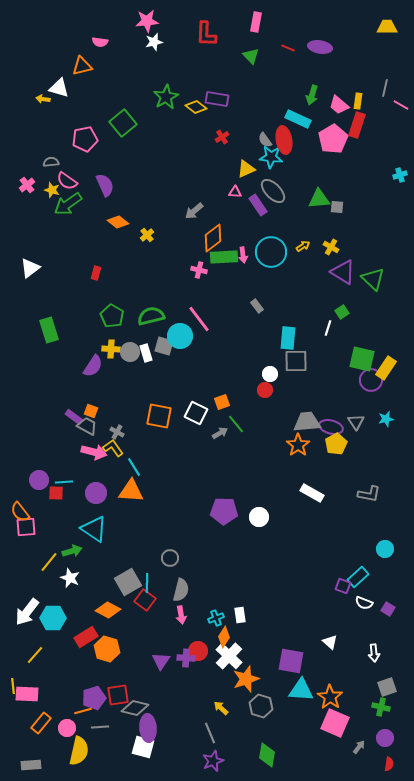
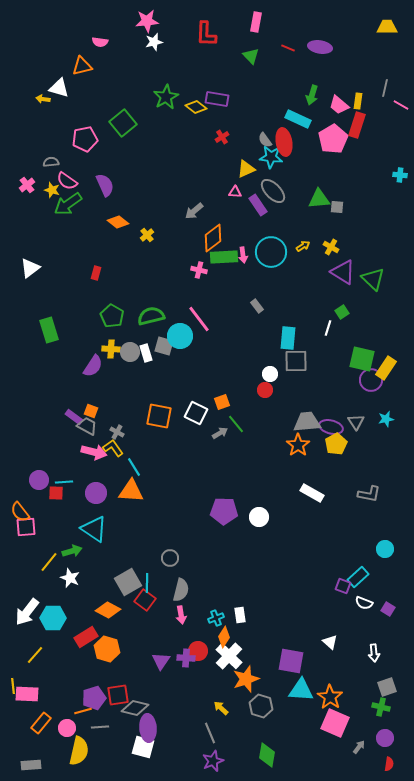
red ellipse at (284, 140): moved 2 px down
cyan cross at (400, 175): rotated 24 degrees clockwise
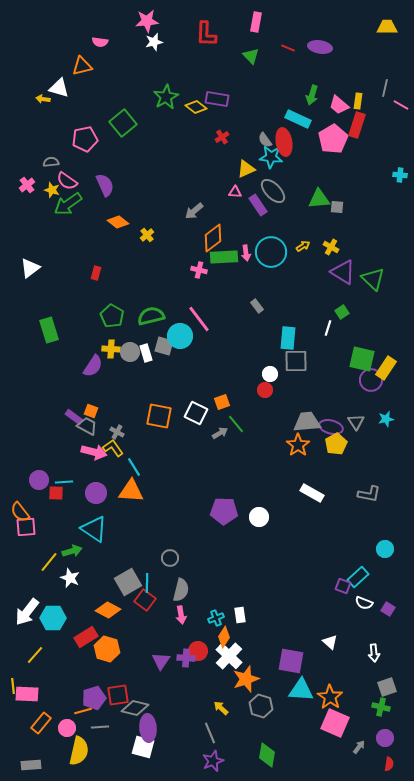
pink arrow at (243, 255): moved 3 px right, 2 px up
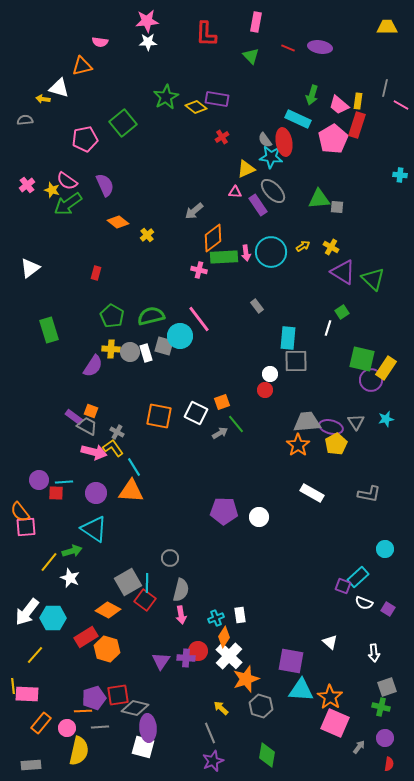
white star at (154, 42): moved 6 px left; rotated 12 degrees clockwise
gray semicircle at (51, 162): moved 26 px left, 42 px up
orange line at (83, 711): rotated 12 degrees clockwise
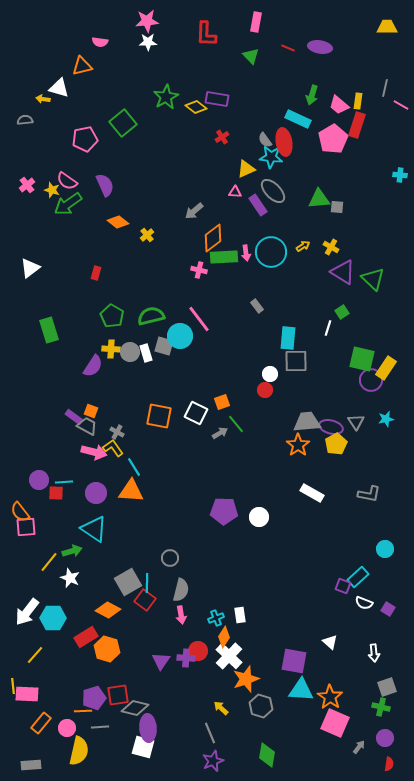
purple square at (291, 661): moved 3 px right
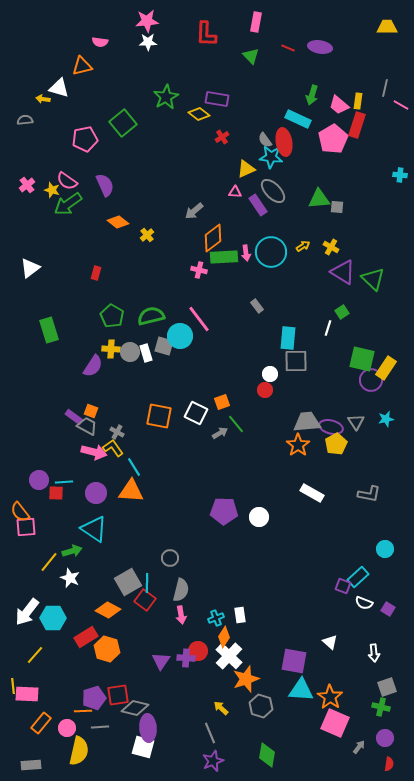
yellow diamond at (196, 107): moved 3 px right, 7 px down
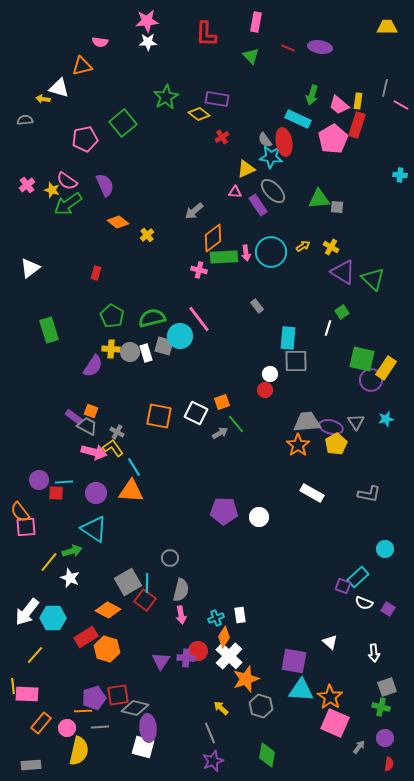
green semicircle at (151, 316): moved 1 px right, 2 px down
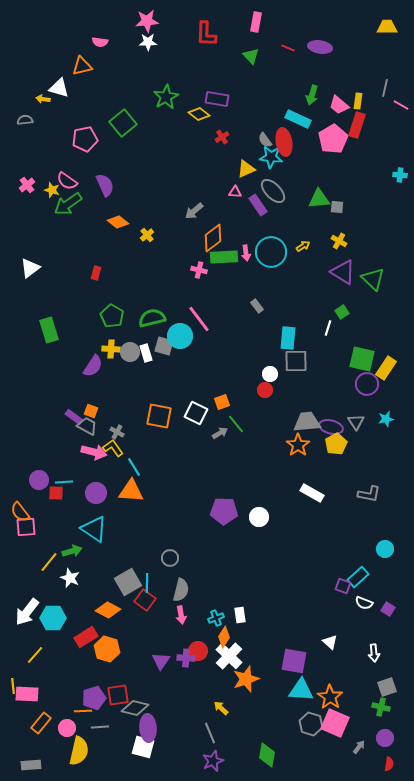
yellow cross at (331, 247): moved 8 px right, 6 px up
purple circle at (371, 380): moved 4 px left, 4 px down
gray hexagon at (261, 706): moved 50 px right, 18 px down
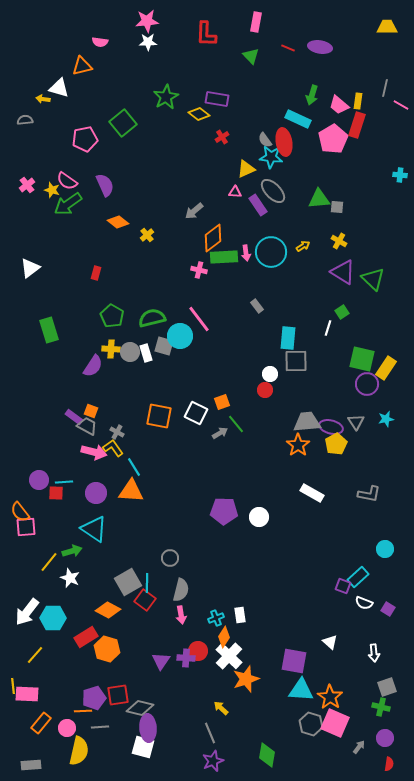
gray diamond at (135, 708): moved 5 px right
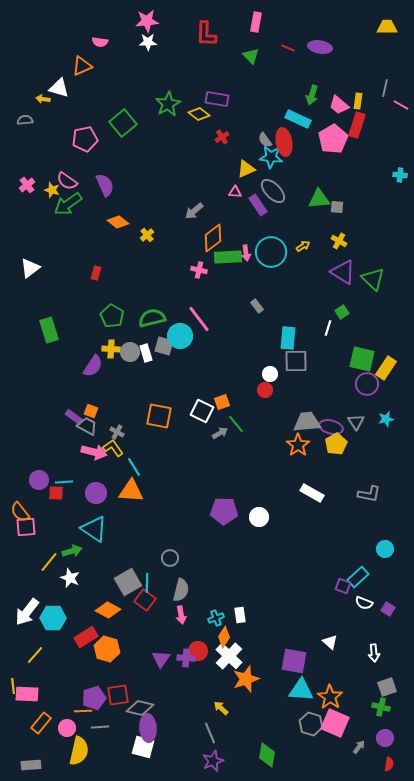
orange triangle at (82, 66): rotated 10 degrees counterclockwise
green star at (166, 97): moved 2 px right, 7 px down
green rectangle at (224, 257): moved 4 px right
white square at (196, 413): moved 6 px right, 2 px up
purple triangle at (161, 661): moved 2 px up
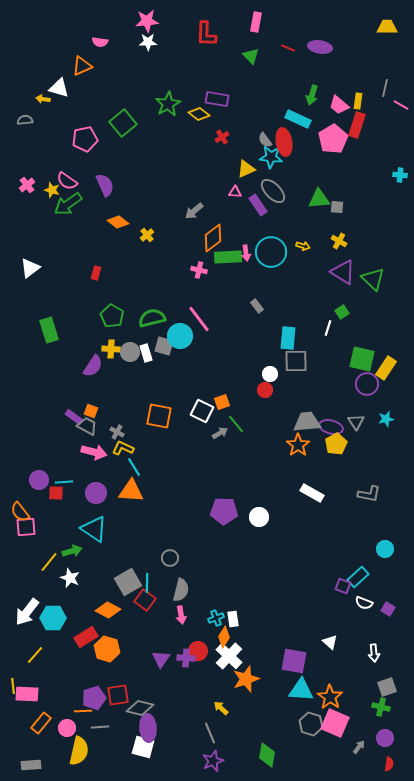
yellow arrow at (303, 246): rotated 48 degrees clockwise
yellow L-shape at (113, 448): moved 10 px right; rotated 30 degrees counterclockwise
white rectangle at (240, 615): moved 7 px left, 4 px down
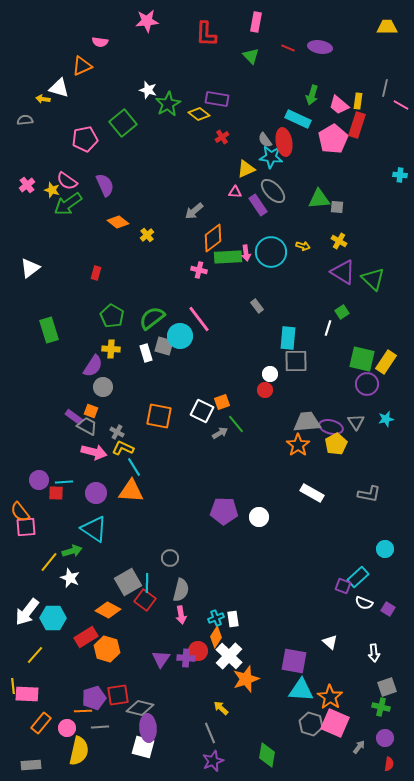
white star at (148, 42): moved 48 px down; rotated 18 degrees clockwise
green semicircle at (152, 318): rotated 24 degrees counterclockwise
gray circle at (130, 352): moved 27 px left, 35 px down
yellow rectangle at (386, 368): moved 6 px up
orange diamond at (224, 637): moved 8 px left
